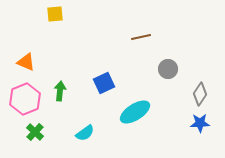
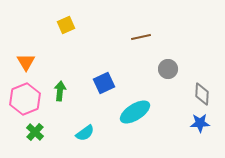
yellow square: moved 11 px right, 11 px down; rotated 18 degrees counterclockwise
orange triangle: rotated 36 degrees clockwise
gray diamond: moved 2 px right; rotated 30 degrees counterclockwise
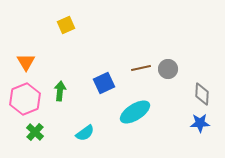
brown line: moved 31 px down
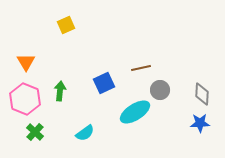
gray circle: moved 8 px left, 21 px down
pink hexagon: rotated 16 degrees counterclockwise
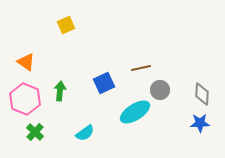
orange triangle: rotated 24 degrees counterclockwise
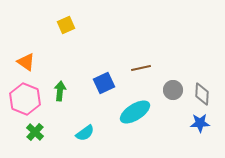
gray circle: moved 13 px right
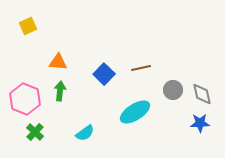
yellow square: moved 38 px left, 1 px down
orange triangle: moved 32 px right; rotated 30 degrees counterclockwise
blue square: moved 9 px up; rotated 20 degrees counterclockwise
gray diamond: rotated 15 degrees counterclockwise
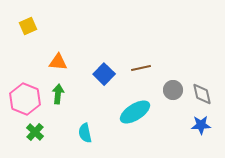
green arrow: moved 2 px left, 3 px down
blue star: moved 1 px right, 2 px down
cyan semicircle: rotated 114 degrees clockwise
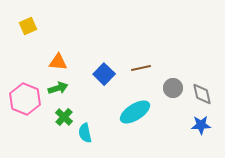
gray circle: moved 2 px up
green arrow: moved 6 px up; rotated 66 degrees clockwise
green cross: moved 29 px right, 15 px up
